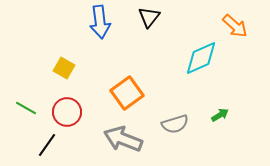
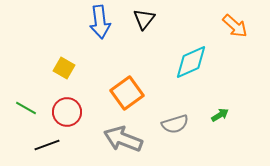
black triangle: moved 5 px left, 2 px down
cyan diamond: moved 10 px left, 4 px down
black line: rotated 35 degrees clockwise
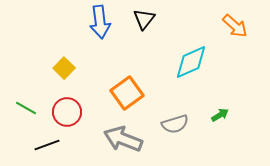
yellow square: rotated 15 degrees clockwise
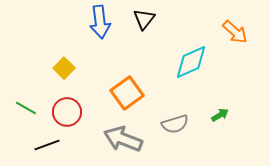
orange arrow: moved 6 px down
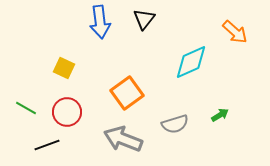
yellow square: rotated 20 degrees counterclockwise
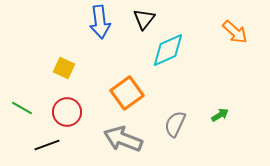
cyan diamond: moved 23 px left, 12 px up
green line: moved 4 px left
gray semicircle: rotated 132 degrees clockwise
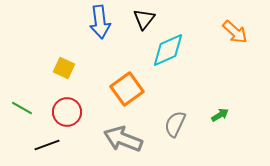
orange square: moved 4 px up
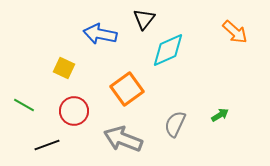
blue arrow: moved 12 px down; rotated 108 degrees clockwise
green line: moved 2 px right, 3 px up
red circle: moved 7 px right, 1 px up
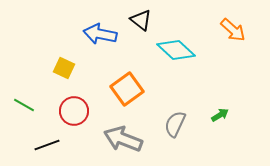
black triangle: moved 3 px left, 1 px down; rotated 30 degrees counterclockwise
orange arrow: moved 2 px left, 2 px up
cyan diamond: moved 8 px right; rotated 66 degrees clockwise
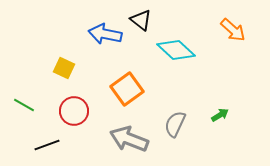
blue arrow: moved 5 px right
gray arrow: moved 6 px right
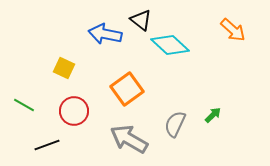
cyan diamond: moved 6 px left, 5 px up
green arrow: moved 7 px left; rotated 12 degrees counterclockwise
gray arrow: rotated 9 degrees clockwise
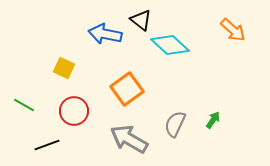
green arrow: moved 5 px down; rotated 12 degrees counterclockwise
